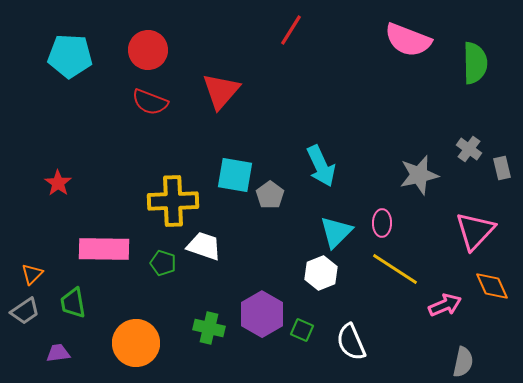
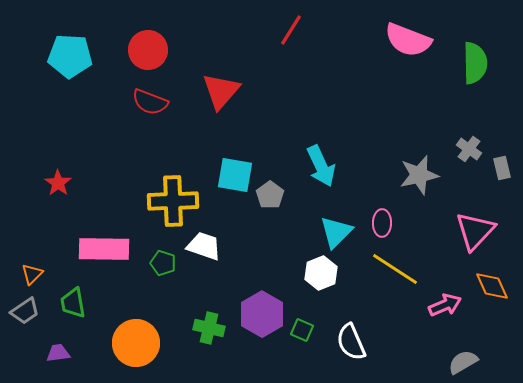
gray semicircle: rotated 132 degrees counterclockwise
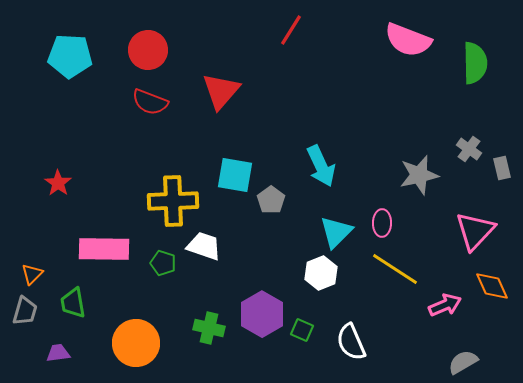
gray pentagon: moved 1 px right, 5 px down
gray trapezoid: rotated 40 degrees counterclockwise
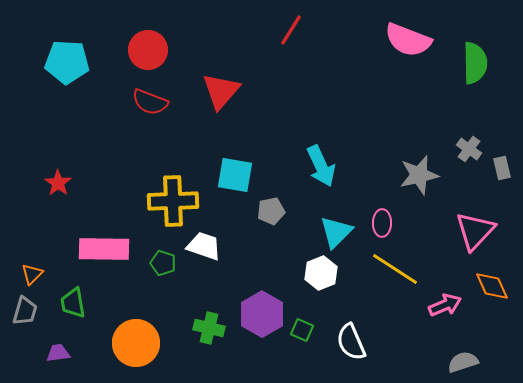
cyan pentagon: moved 3 px left, 6 px down
gray pentagon: moved 11 px down; rotated 24 degrees clockwise
gray semicircle: rotated 12 degrees clockwise
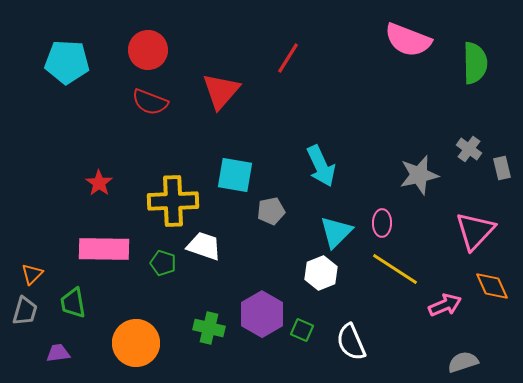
red line: moved 3 px left, 28 px down
red star: moved 41 px right
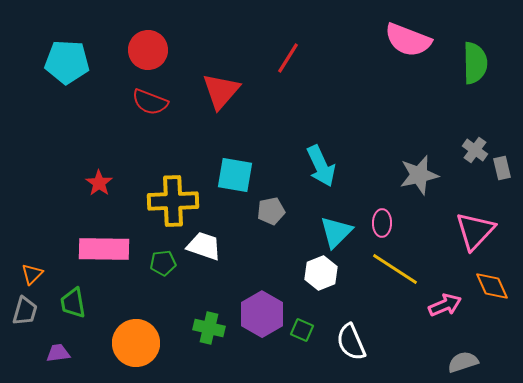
gray cross: moved 6 px right, 1 px down
green pentagon: rotated 25 degrees counterclockwise
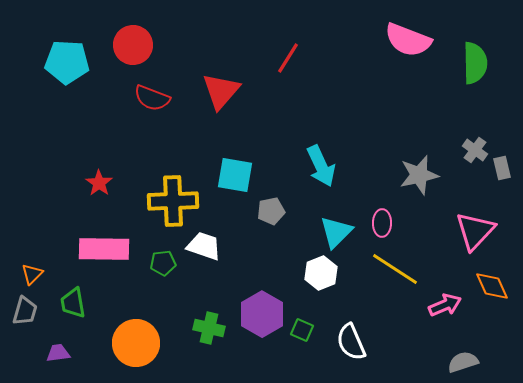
red circle: moved 15 px left, 5 px up
red semicircle: moved 2 px right, 4 px up
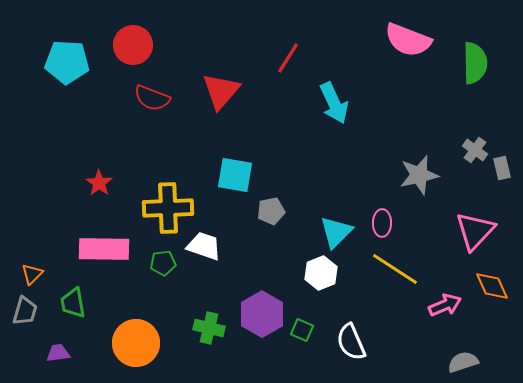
cyan arrow: moved 13 px right, 63 px up
yellow cross: moved 5 px left, 7 px down
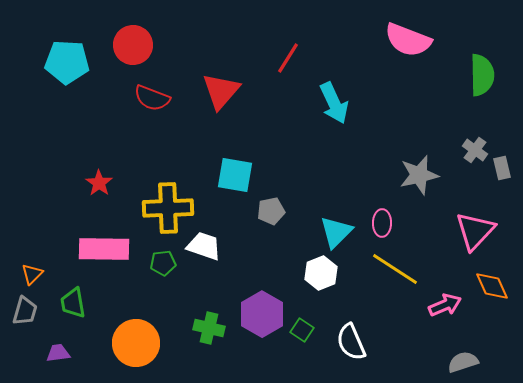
green semicircle: moved 7 px right, 12 px down
green square: rotated 10 degrees clockwise
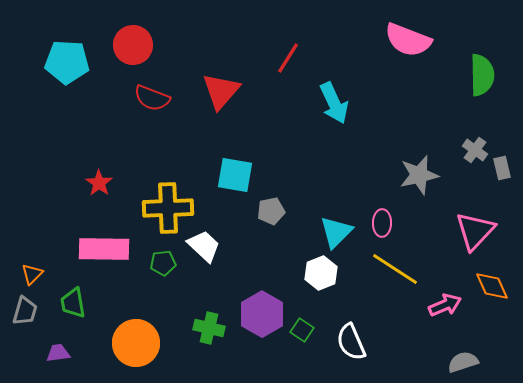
white trapezoid: rotated 24 degrees clockwise
